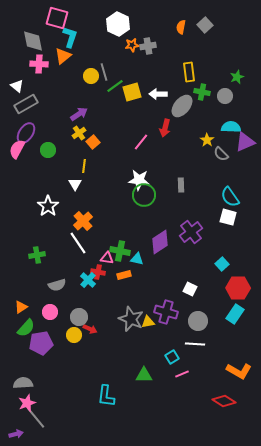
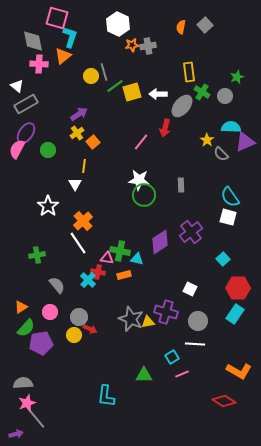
green cross at (202, 92): rotated 21 degrees clockwise
yellow cross at (79, 133): moved 2 px left
cyan square at (222, 264): moved 1 px right, 5 px up
gray semicircle at (57, 285): rotated 114 degrees counterclockwise
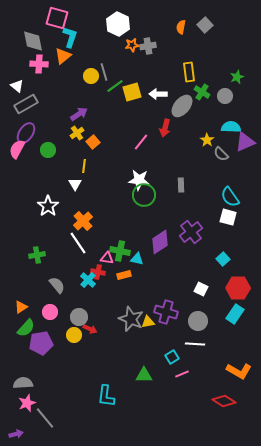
white square at (190, 289): moved 11 px right
gray line at (36, 418): moved 9 px right
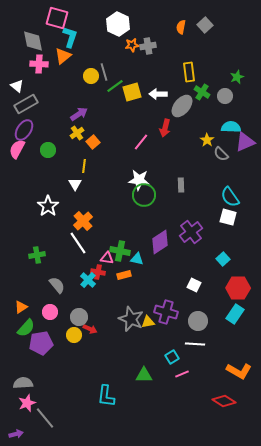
purple ellipse at (26, 133): moved 2 px left, 3 px up
white square at (201, 289): moved 7 px left, 4 px up
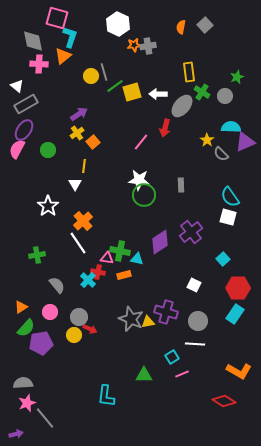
orange star at (132, 45): moved 2 px right
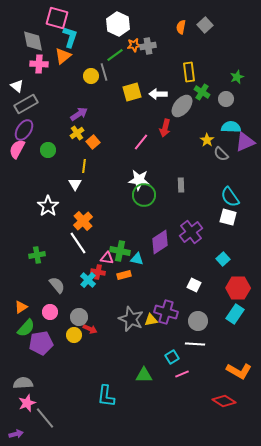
green line at (115, 86): moved 31 px up
gray circle at (225, 96): moved 1 px right, 3 px down
yellow triangle at (148, 322): moved 3 px right, 2 px up
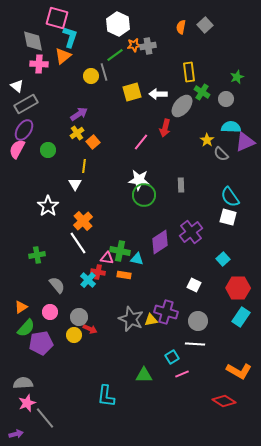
orange rectangle at (124, 275): rotated 24 degrees clockwise
cyan rectangle at (235, 314): moved 6 px right, 3 px down
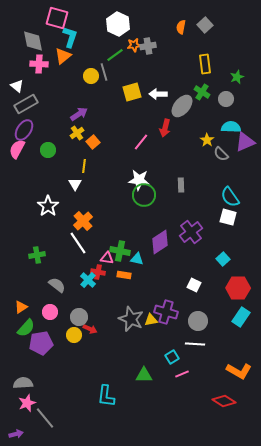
yellow rectangle at (189, 72): moved 16 px right, 8 px up
gray semicircle at (57, 285): rotated 12 degrees counterclockwise
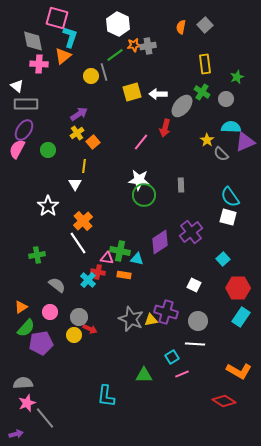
gray rectangle at (26, 104): rotated 30 degrees clockwise
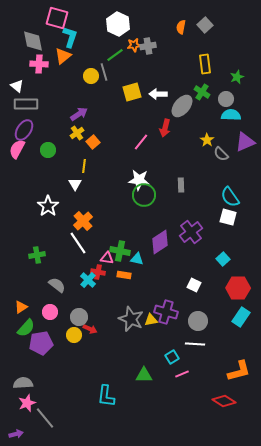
cyan semicircle at (231, 127): moved 12 px up
orange L-shape at (239, 371): rotated 45 degrees counterclockwise
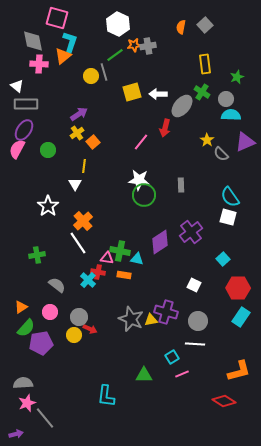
cyan L-shape at (70, 37): moved 5 px down
